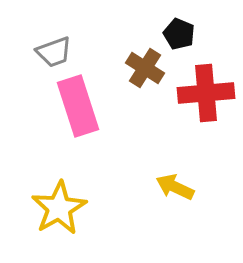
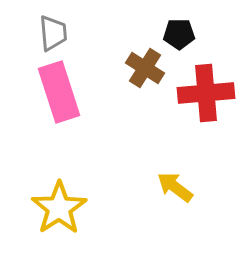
black pentagon: rotated 24 degrees counterclockwise
gray trapezoid: moved 1 px left, 19 px up; rotated 75 degrees counterclockwise
pink rectangle: moved 19 px left, 14 px up
yellow arrow: rotated 12 degrees clockwise
yellow star: rotated 4 degrees counterclockwise
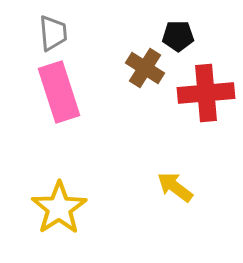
black pentagon: moved 1 px left, 2 px down
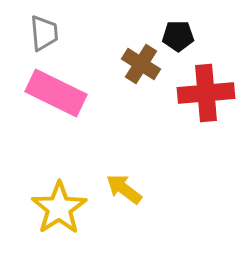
gray trapezoid: moved 9 px left
brown cross: moved 4 px left, 4 px up
pink rectangle: moved 3 px left, 1 px down; rotated 46 degrees counterclockwise
yellow arrow: moved 51 px left, 2 px down
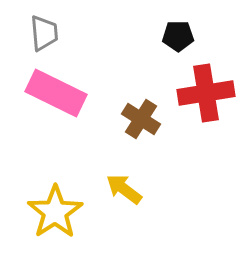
brown cross: moved 55 px down
red cross: rotated 4 degrees counterclockwise
yellow star: moved 4 px left, 4 px down
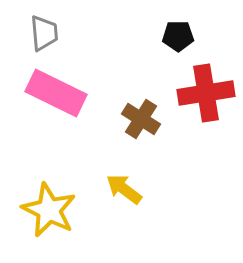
yellow star: moved 6 px left, 2 px up; rotated 12 degrees counterclockwise
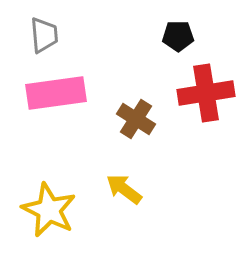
gray trapezoid: moved 2 px down
pink rectangle: rotated 34 degrees counterclockwise
brown cross: moved 5 px left
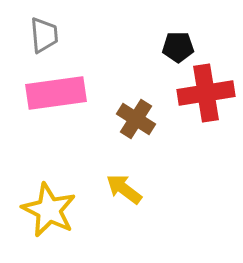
black pentagon: moved 11 px down
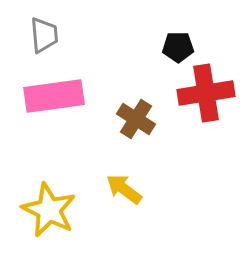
pink rectangle: moved 2 px left, 3 px down
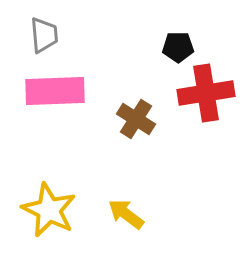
pink rectangle: moved 1 px right, 5 px up; rotated 6 degrees clockwise
yellow arrow: moved 2 px right, 25 px down
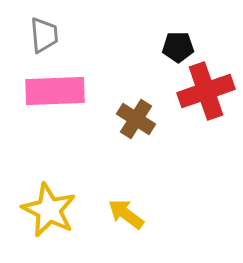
red cross: moved 2 px up; rotated 10 degrees counterclockwise
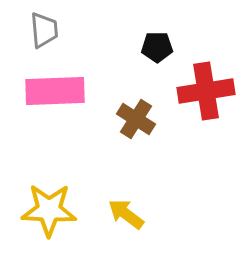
gray trapezoid: moved 5 px up
black pentagon: moved 21 px left
red cross: rotated 10 degrees clockwise
yellow star: rotated 24 degrees counterclockwise
